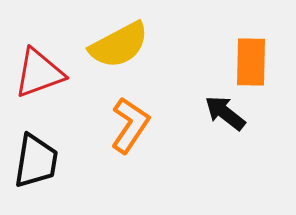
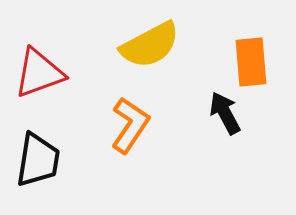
yellow semicircle: moved 31 px right
orange rectangle: rotated 6 degrees counterclockwise
black arrow: rotated 24 degrees clockwise
black trapezoid: moved 2 px right, 1 px up
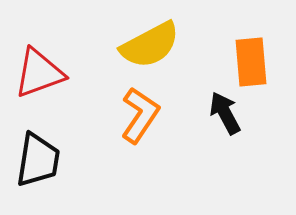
orange L-shape: moved 10 px right, 10 px up
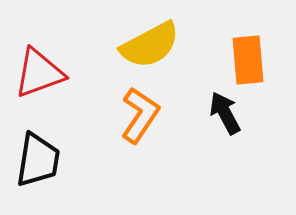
orange rectangle: moved 3 px left, 2 px up
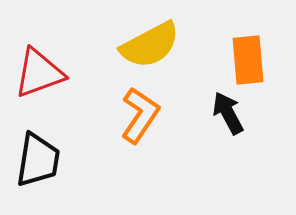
black arrow: moved 3 px right
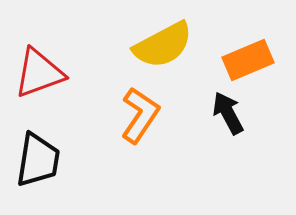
yellow semicircle: moved 13 px right
orange rectangle: rotated 72 degrees clockwise
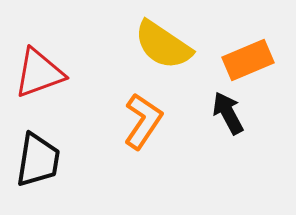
yellow semicircle: rotated 62 degrees clockwise
orange L-shape: moved 3 px right, 6 px down
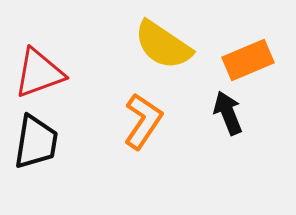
black arrow: rotated 6 degrees clockwise
black trapezoid: moved 2 px left, 18 px up
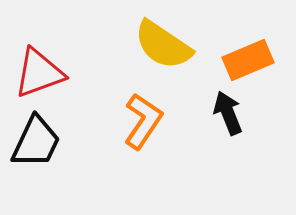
black trapezoid: rotated 16 degrees clockwise
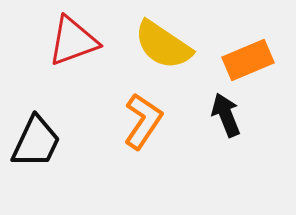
red triangle: moved 34 px right, 32 px up
black arrow: moved 2 px left, 2 px down
